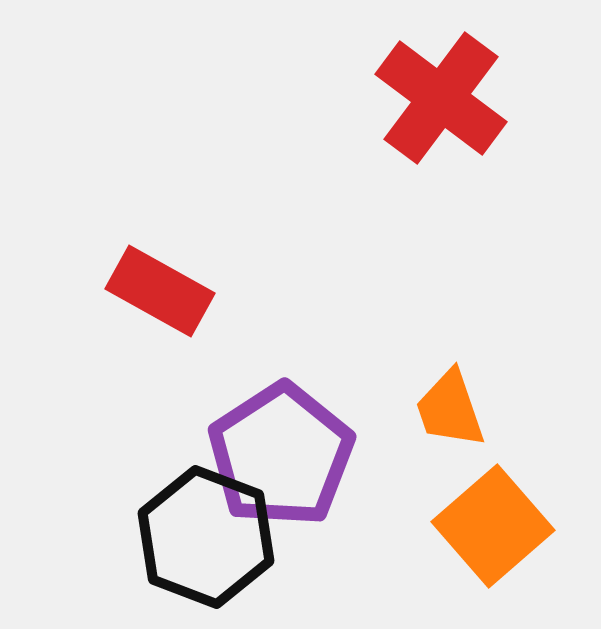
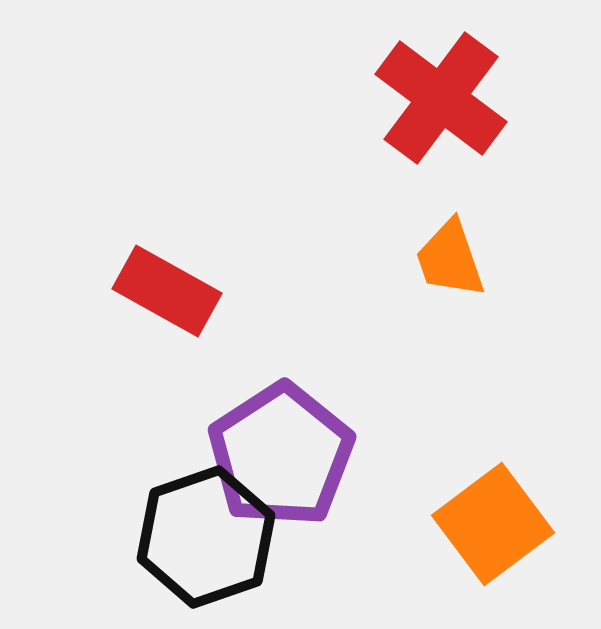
red rectangle: moved 7 px right
orange trapezoid: moved 150 px up
orange square: moved 2 px up; rotated 4 degrees clockwise
black hexagon: rotated 20 degrees clockwise
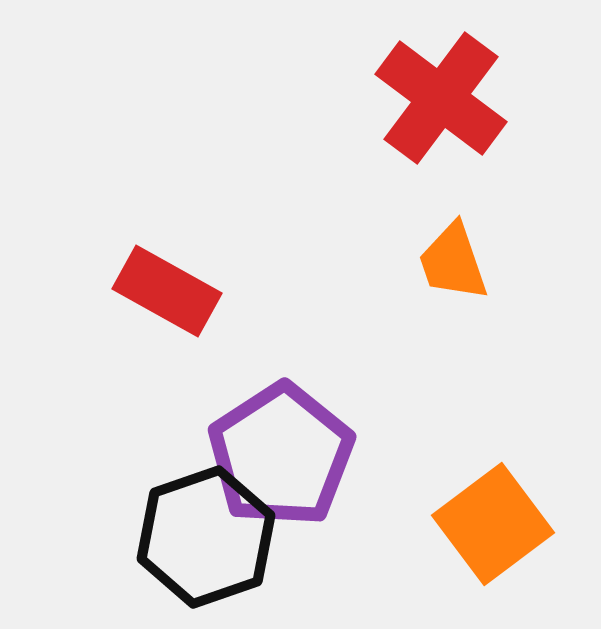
orange trapezoid: moved 3 px right, 3 px down
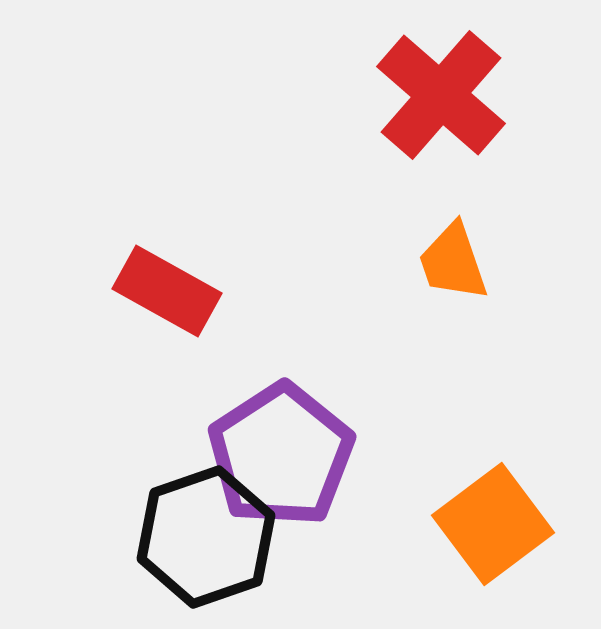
red cross: moved 3 px up; rotated 4 degrees clockwise
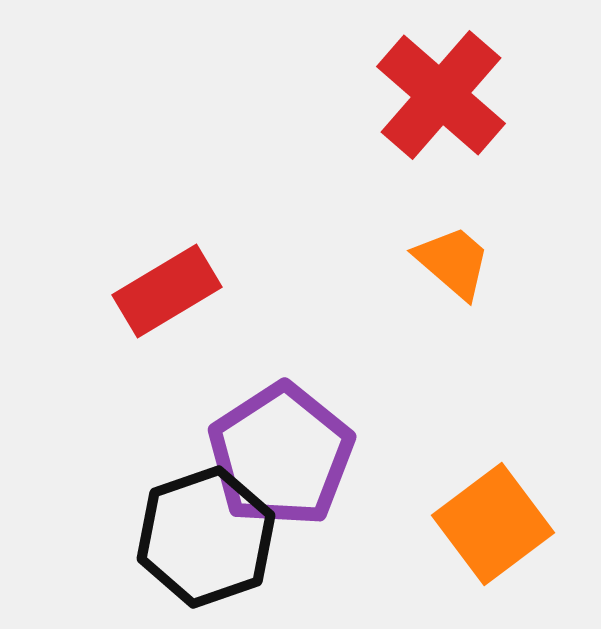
orange trapezoid: rotated 150 degrees clockwise
red rectangle: rotated 60 degrees counterclockwise
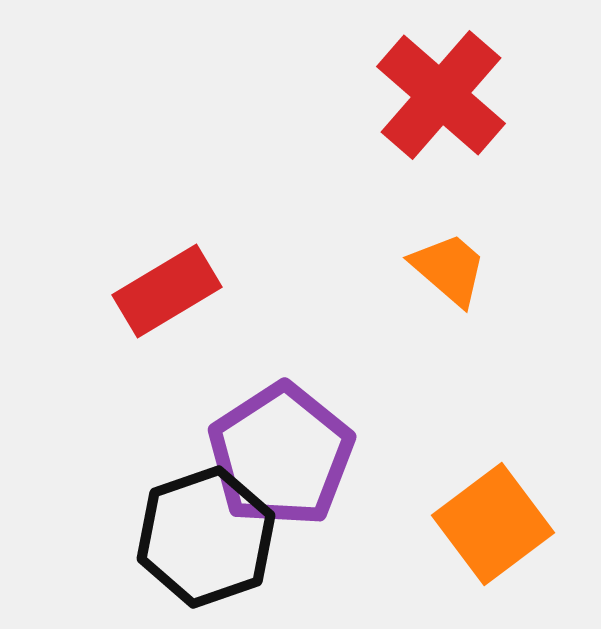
orange trapezoid: moved 4 px left, 7 px down
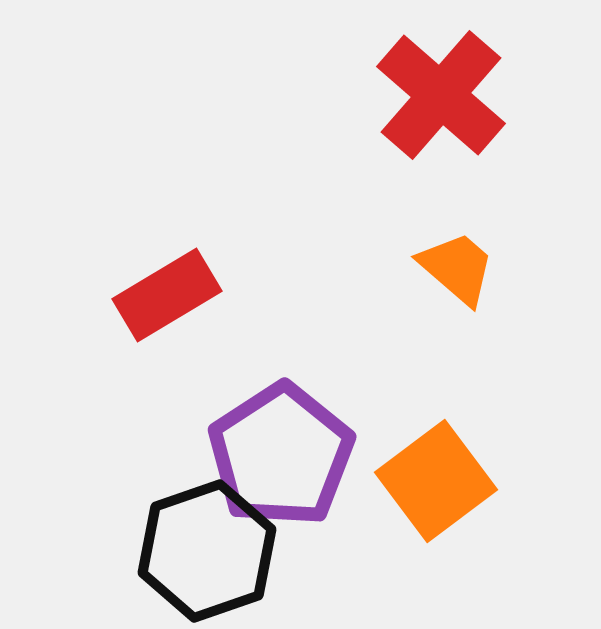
orange trapezoid: moved 8 px right, 1 px up
red rectangle: moved 4 px down
orange square: moved 57 px left, 43 px up
black hexagon: moved 1 px right, 14 px down
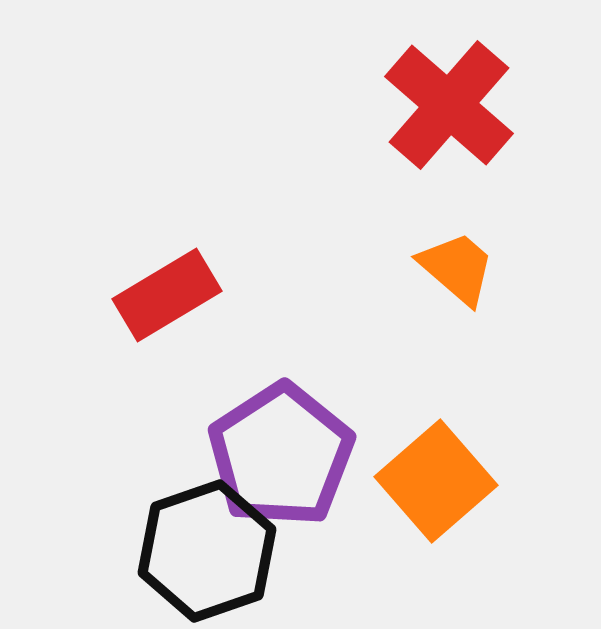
red cross: moved 8 px right, 10 px down
orange square: rotated 4 degrees counterclockwise
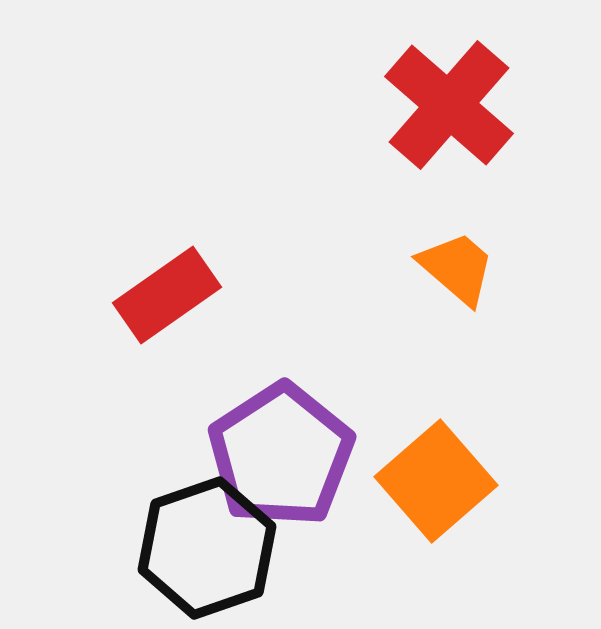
red rectangle: rotated 4 degrees counterclockwise
black hexagon: moved 3 px up
